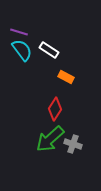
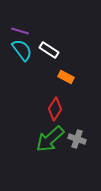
purple line: moved 1 px right, 1 px up
gray cross: moved 4 px right, 5 px up
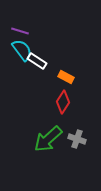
white rectangle: moved 12 px left, 11 px down
red diamond: moved 8 px right, 7 px up
green arrow: moved 2 px left
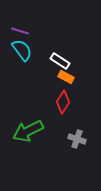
white rectangle: moved 23 px right
green arrow: moved 20 px left, 8 px up; rotated 16 degrees clockwise
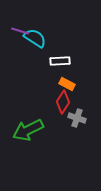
cyan semicircle: moved 13 px right, 12 px up; rotated 20 degrees counterclockwise
white rectangle: rotated 36 degrees counterclockwise
orange rectangle: moved 1 px right, 7 px down
green arrow: moved 1 px up
gray cross: moved 21 px up
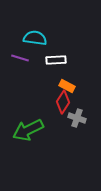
purple line: moved 27 px down
cyan semicircle: rotated 25 degrees counterclockwise
white rectangle: moved 4 px left, 1 px up
orange rectangle: moved 2 px down
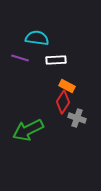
cyan semicircle: moved 2 px right
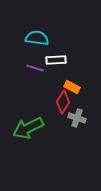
purple line: moved 15 px right, 10 px down
orange rectangle: moved 5 px right, 1 px down
green arrow: moved 2 px up
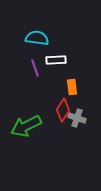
purple line: rotated 54 degrees clockwise
orange rectangle: rotated 56 degrees clockwise
red diamond: moved 8 px down
green arrow: moved 2 px left, 2 px up
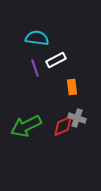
white rectangle: rotated 24 degrees counterclockwise
red diamond: moved 16 px down; rotated 35 degrees clockwise
